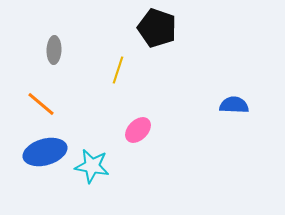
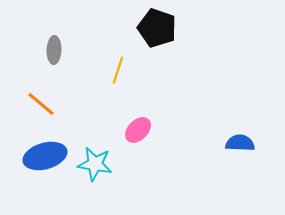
blue semicircle: moved 6 px right, 38 px down
blue ellipse: moved 4 px down
cyan star: moved 3 px right, 2 px up
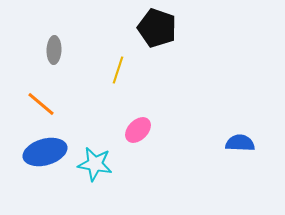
blue ellipse: moved 4 px up
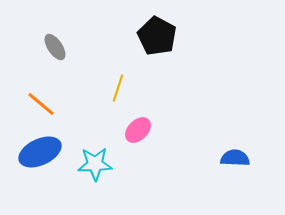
black pentagon: moved 8 px down; rotated 9 degrees clockwise
gray ellipse: moved 1 px right, 3 px up; rotated 36 degrees counterclockwise
yellow line: moved 18 px down
blue semicircle: moved 5 px left, 15 px down
blue ellipse: moved 5 px left; rotated 9 degrees counterclockwise
cyan star: rotated 12 degrees counterclockwise
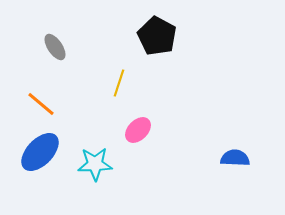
yellow line: moved 1 px right, 5 px up
blue ellipse: rotated 21 degrees counterclockwise
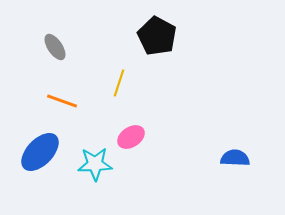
orange line: moved 21 px right, 3 px up; rotated 20 degrees counterclockwise
pink ellipse: moved 7 px left, 7 px down; rotated 12 degrees clockwise
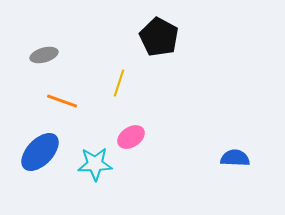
black pentagon: moved 2 px right, 1 px down
gray ellipse: moved 11 px left, 8 px down; rotated 72 degrees counterclockwise
